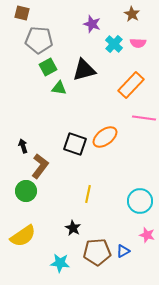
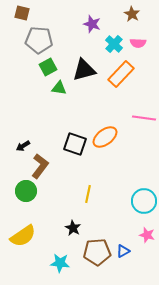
orange rectangle: moved 10 px left, 11 px up
black arrow: rotated 104 degrees counterclockwise
cyan circle: moved 4 px right
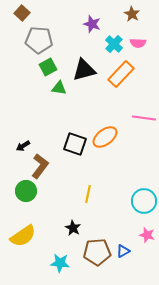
brown square: rotated 28 degrees clockwise
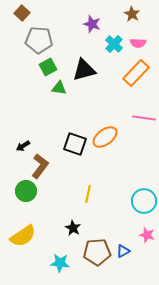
orange rectangle: moved 15 px right, 1 px up
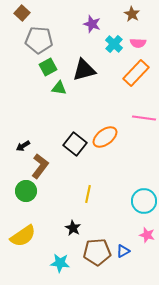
black square: rotated 20 degrees clockwise
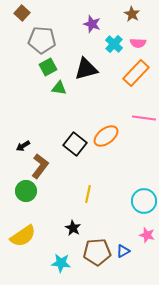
gray pentagon: moved 3 px right
black triangle: moved 2 px right, 1 px up
orange ellipse: moved 1 px right, 1 px up
cyan star: moved 1 px right
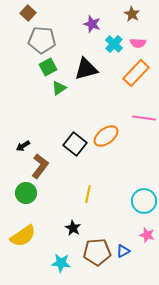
brown square: moved 6 px right
green triangle: rotated 42 degrees counterclockwise
green circle: moved 2 px down
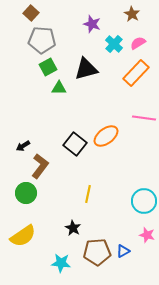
brown square: moved 3 px right
pink semicircle: rotated 147 degrees clockwise
green triangle: rotated 35 degrees clockwise
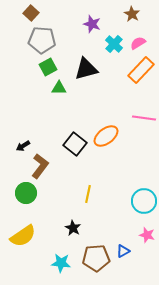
orange rectangle: moved 5 px right, 3 px up
brown pentagon: moved 1 px left, 6 px down
